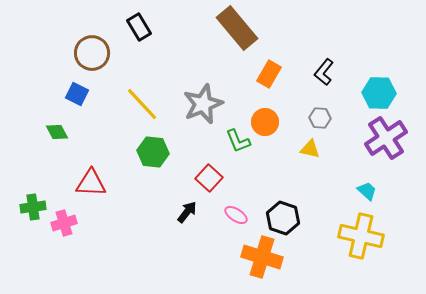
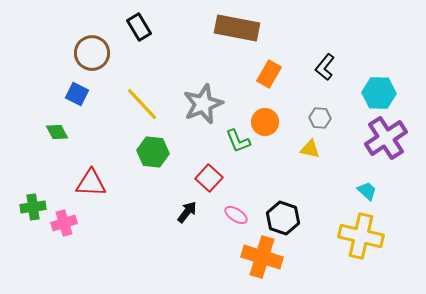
brown rectangle: rotated 39 degrees counterclockwise
black L-shape: moved 1 px right, 5 px up
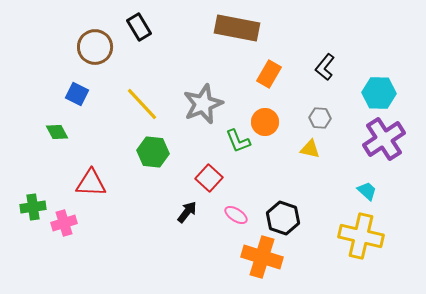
brown circle: moved 3 px right, 6 px up
purple cross: moved 2 px left, 1 px down
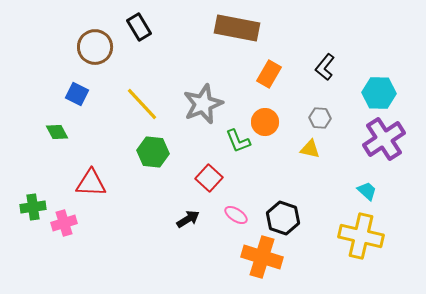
black arrow: moved 1 px right, 7 px down; rotated 20 degrees clockwise
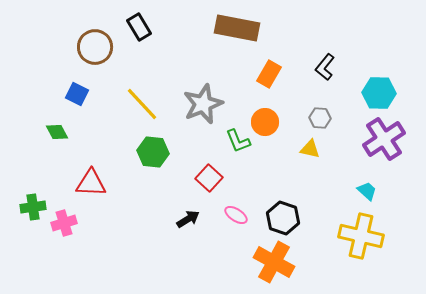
orange cross: moved 12 px right, 5 px down; rotated 12 degrees clockwise
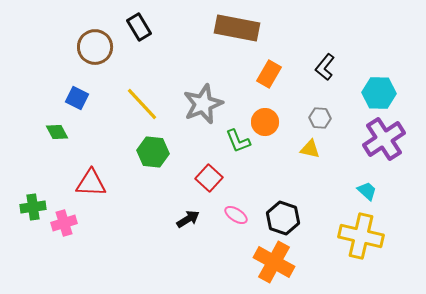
blue square: moved 4 px down
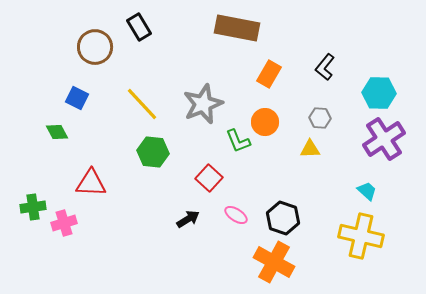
yellow triangle: rotated 15 degrees counterclockwise
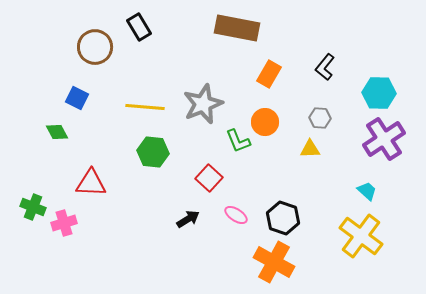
yellow line: moved 3 px right, 3 px down; rotated 42 degrees counterclockwise
green cross: rotated 30 degrees clockwise
yellow cross: rotated 24 degrees clockwise
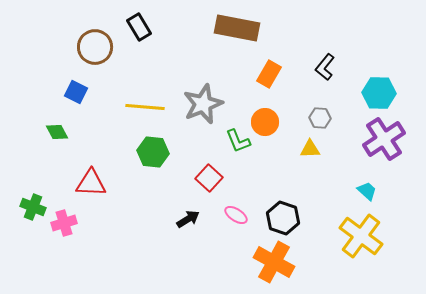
blue square: moved 1 px left, 6 px up
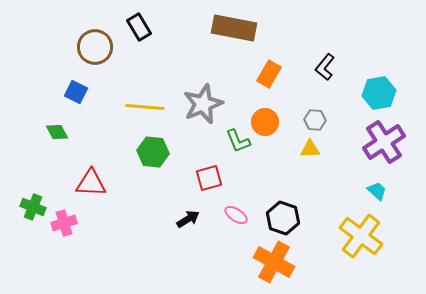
brown rectangle: moved 3 px left
cyan hexagon: rotated 12 degrees counterclockwise
gray hexagon: moved 5 px left, 2 px down
purple cross: moved 3 px down
red square: rotated 32 degrees clockwise
cyan trapezoid: moved 10 px right
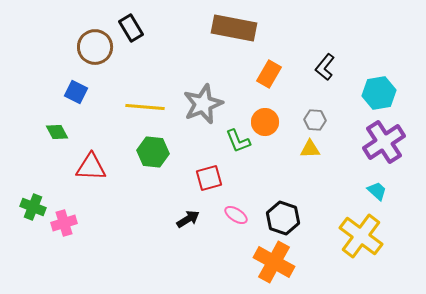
black rectangle: moved 8 px left, 1 px down
red triangle: moved 16 px up
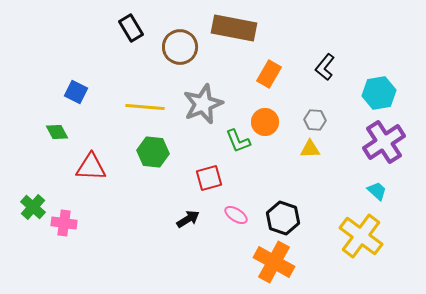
brown circle: moved 85 px right
green cross: rotated 20 degrees clockwise
pink cross: rotated 25 degrees clockwise
